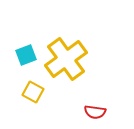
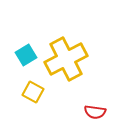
cyan square: rotated 10 degrees counterclockwise
yellow cross: rotated 9 degrees clockwise
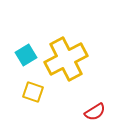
yellow square: rotated 10 degrees counterclockwise
red semicircle: rotated 40 degrees counterclockwise
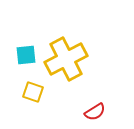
cyan square: rotated 25 degrees clockwise
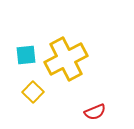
yellow square: rotated 25 degrees clockwise
red semicircle: rotated 10 degrees clockwise
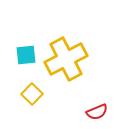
yellow square: moved 1 px left, 2 px down
red semicircle: moved 2 px right
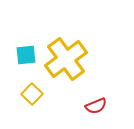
yellow cross: rotated 9 degrees counterclockwise
red semicircle: moved 1 px left, 6 px up
